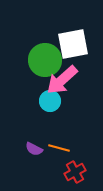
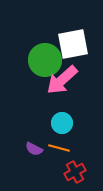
cyan circle: moved 12 px right, 22 px down
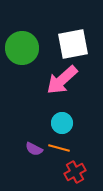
green circle: moved 23 px left, 12 px up
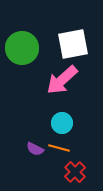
purple semicircle: moved 1 px right
red cross: rotated 15 degrees counterclockwise
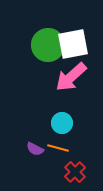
green circle: moved 26 px right, 3 px up
pink arrow: moved 9 px right, 3 px up
orange line: moved 1 px left
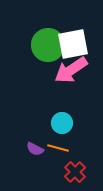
pink arrow: moved 7 px up; rotated 8 degrees clockwise
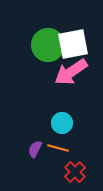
pink arrow: moved 2 px down
purple semicircle: rotated 90 degrees clockwise
